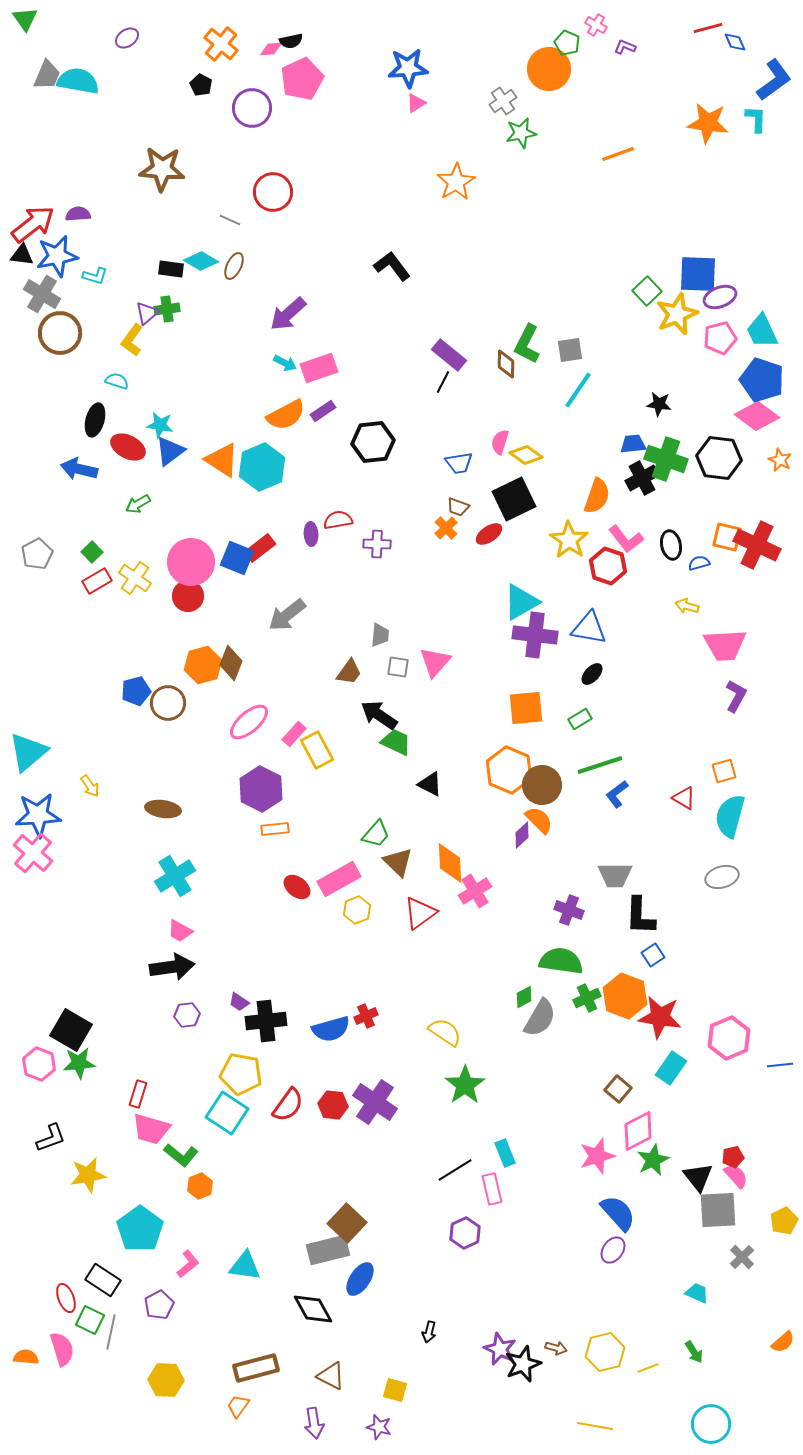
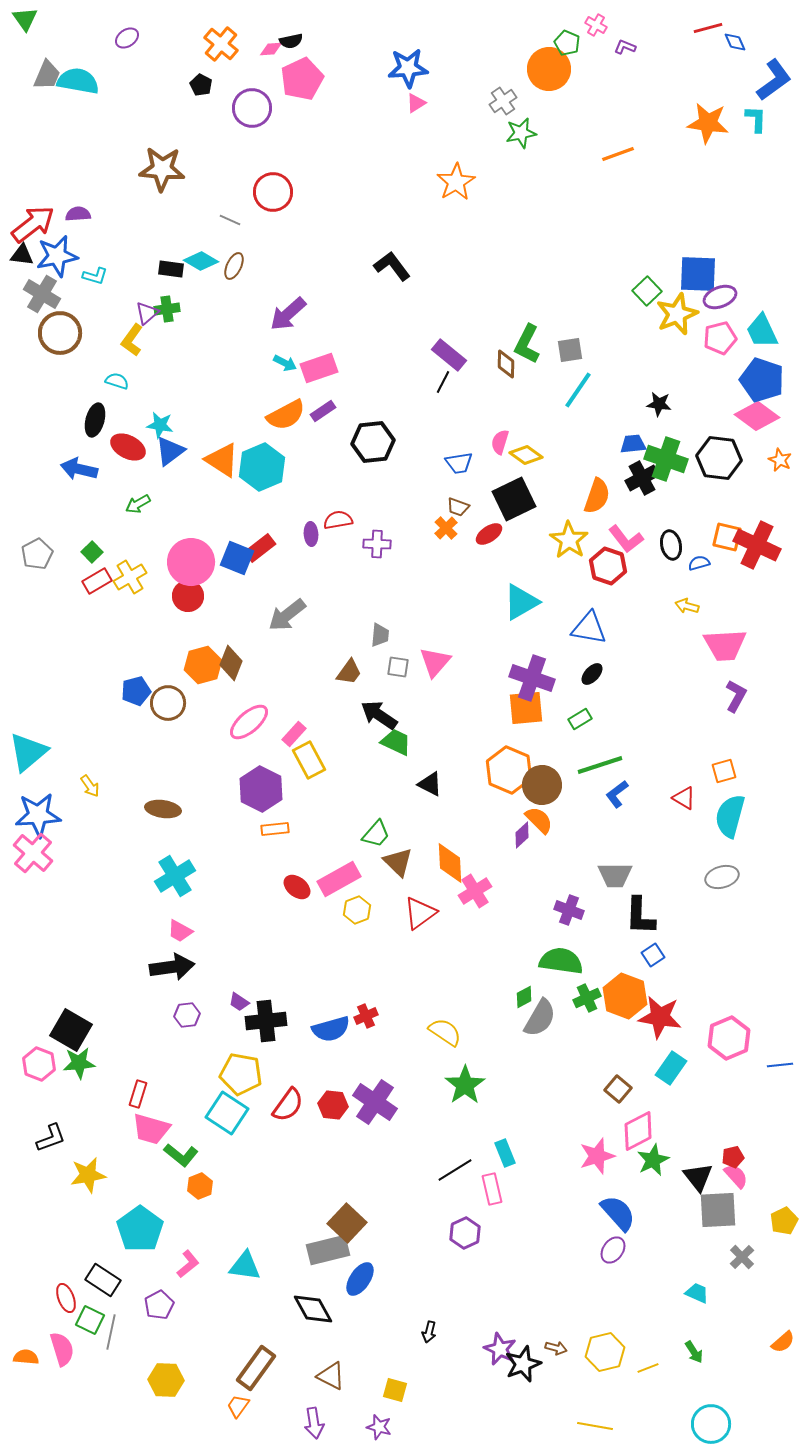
yellow cross at (135, 578): moved 5 px left, 1 px up; rotated 24 degrees clockwise
purple cross at (535, 635): moved 3 px left, 43 px down; rotated 12 degrees clockwise
yellow rectangle at (317, 750): moved 8 px left, 10 px down
brown rectangle at (256, 1368): rotated 39 degrees counterclockwise
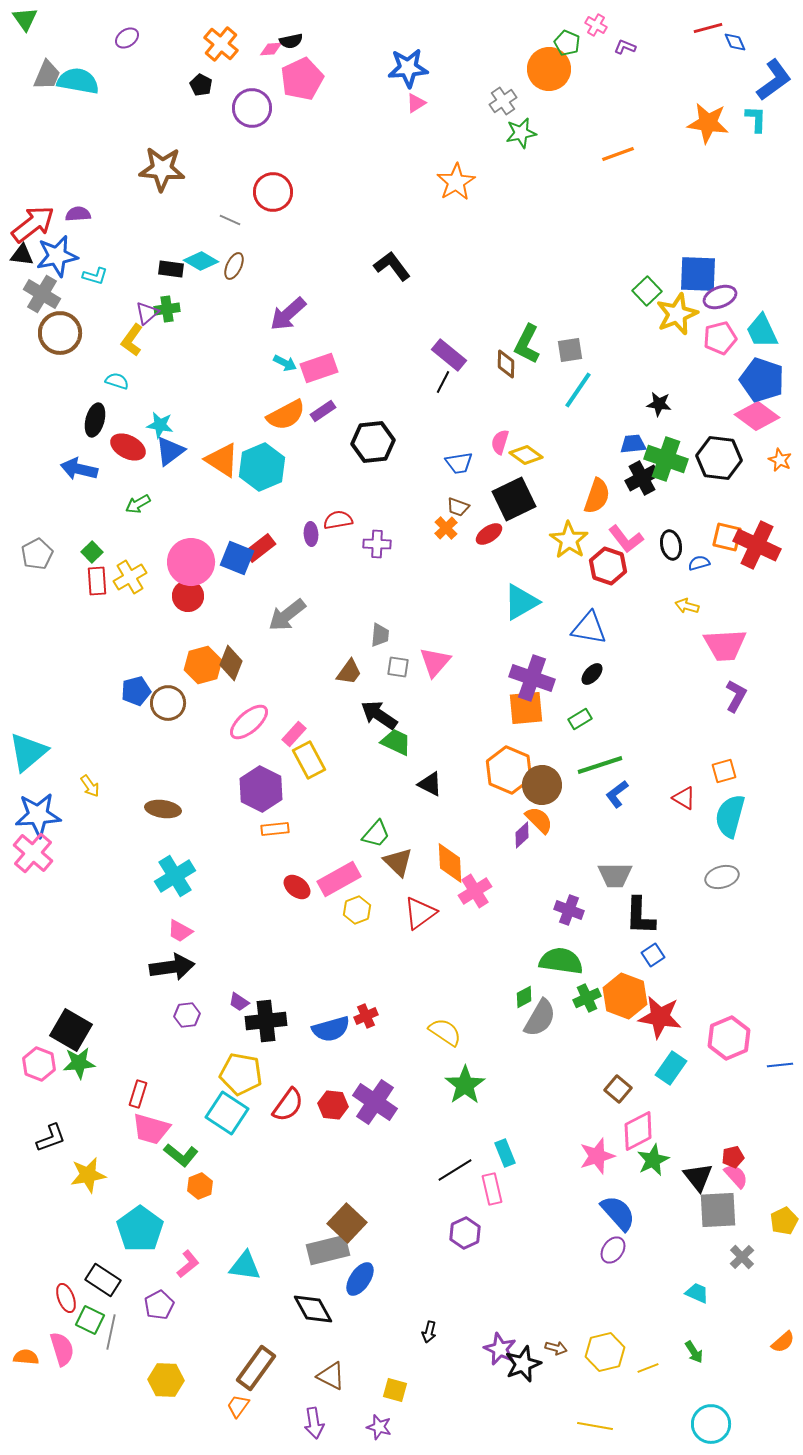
red rectangle at (97, 581): rotated 64 degrees counterclockwise
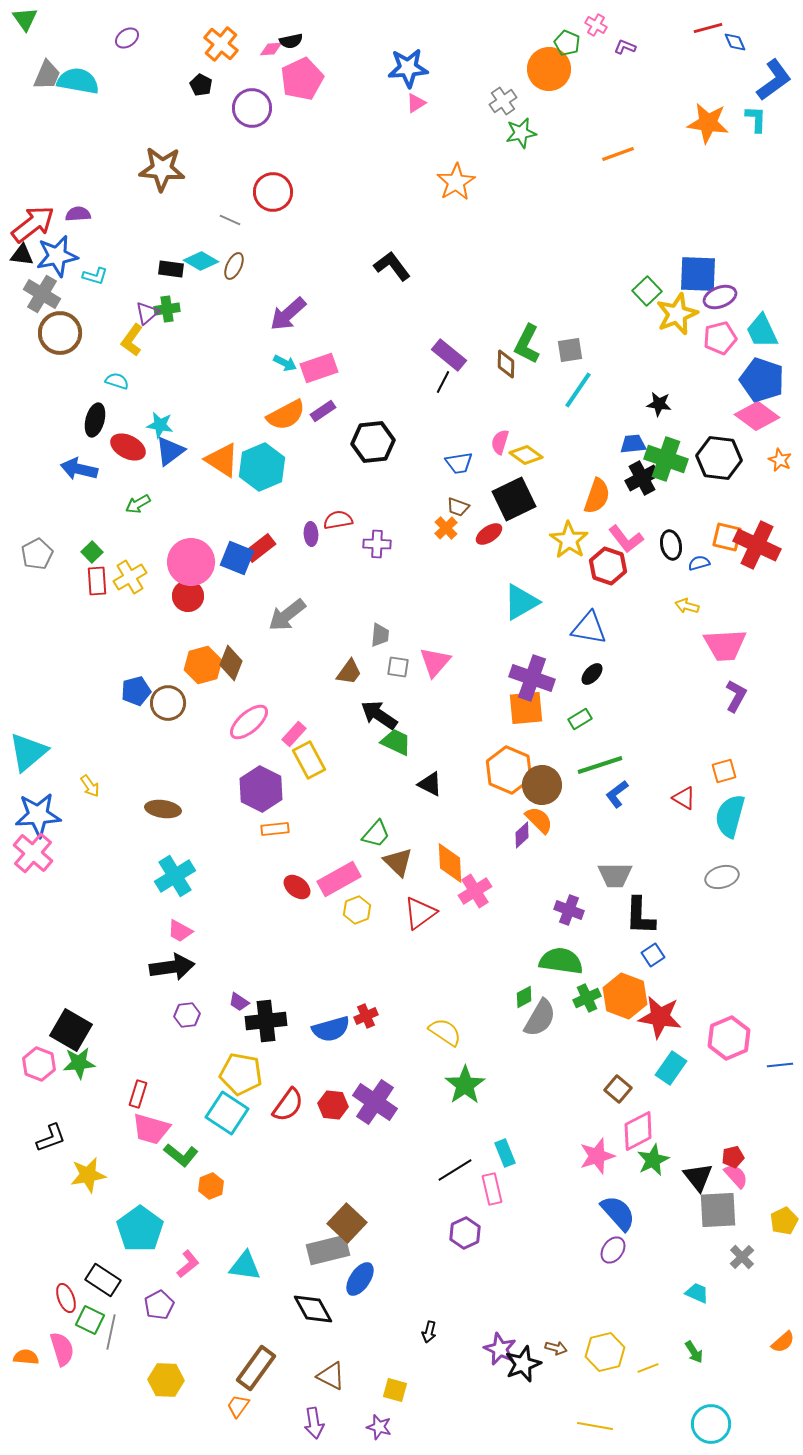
orange hexagon at (200, 1186): moved 11 px right
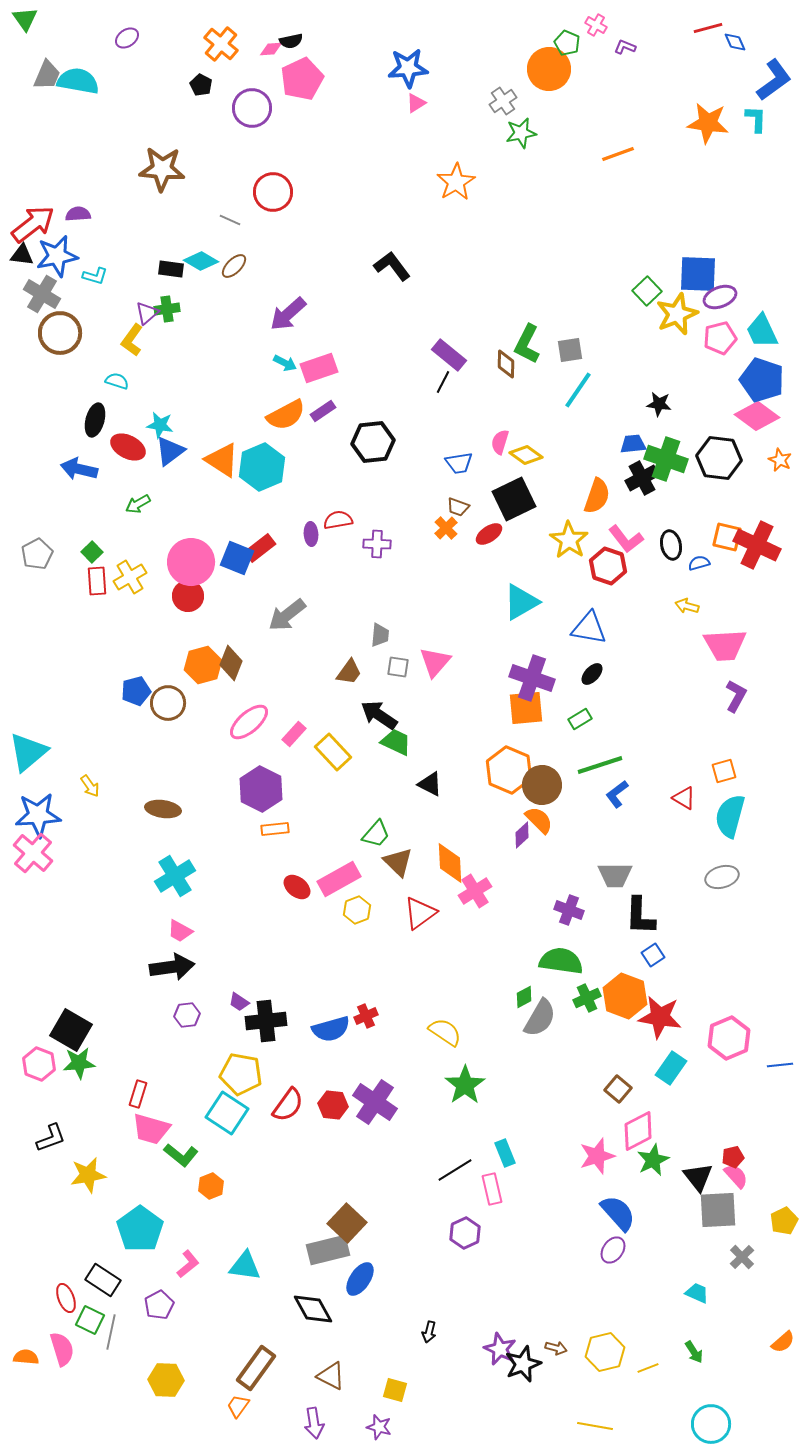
brown ellipse at (234, 266): rotated 20 degrees clockwise
yellow rectangle at (309, 760): moved 24 px right, 8 px up; rotated 15 degrees counterclockwise
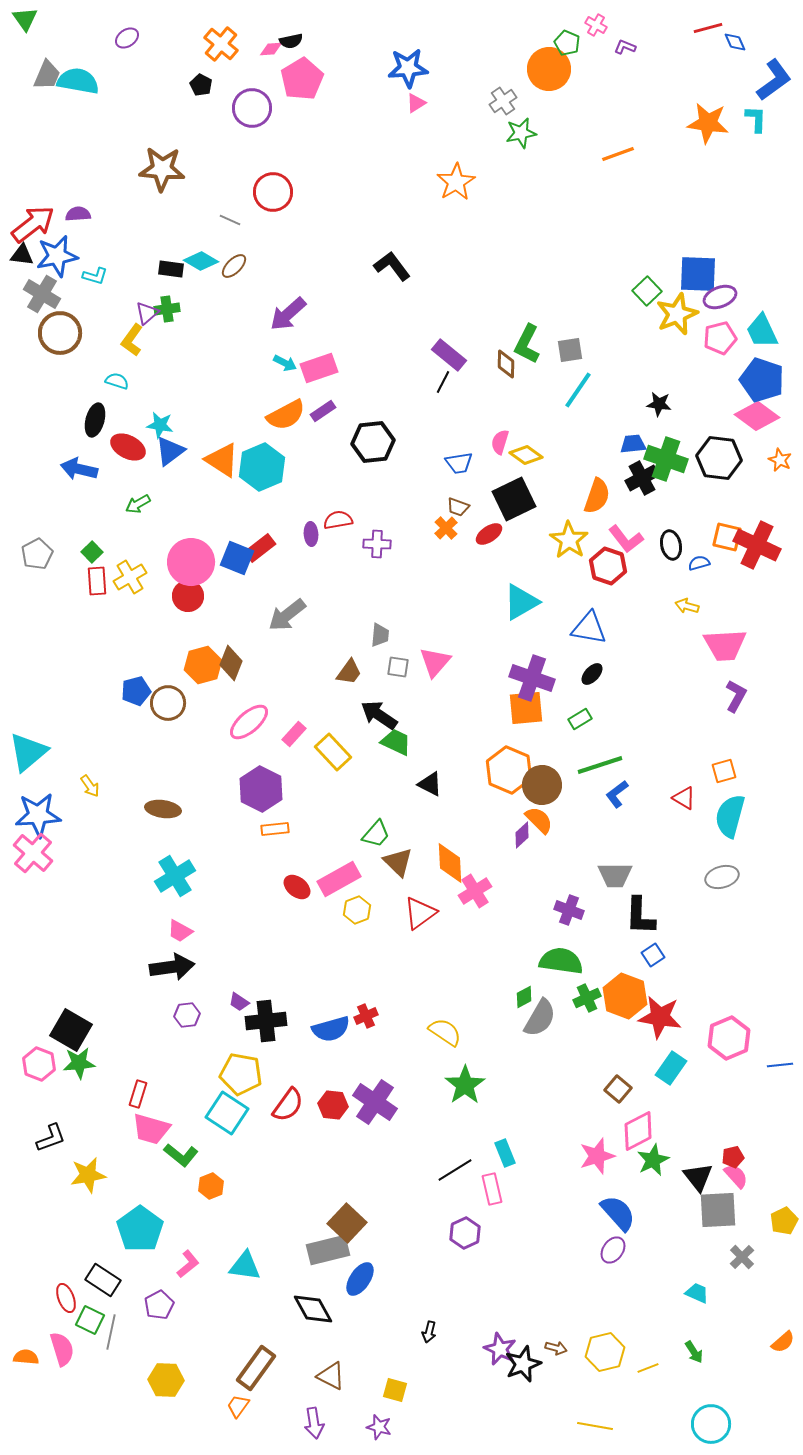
pink pentagon at (302, 79): rotated 6 degrees counterclockwise
